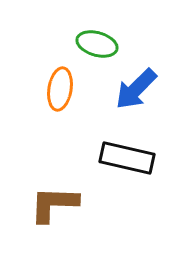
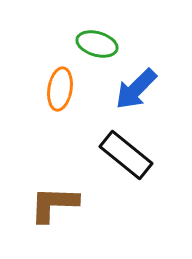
black rectangle: moved 1 px left, 3 px up; rotated 26 degrees clockwise
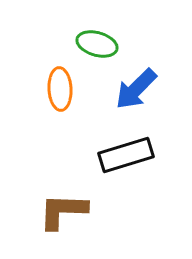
orange ellipse: rotated 12 degrees counterclockwise
black rectangle: rotated 56 degrees counterclockwise
brown L-shape: moved 9 px right, 7 px down
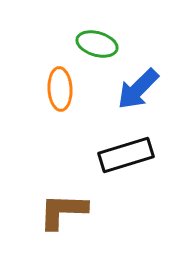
blue arrow: moved 2 px right
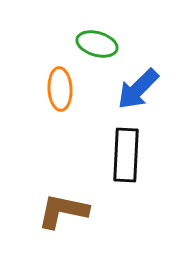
black rectangle: rotated 70 degrees counterclockwise
brown L-shape: rotated 10 degrees clockwise
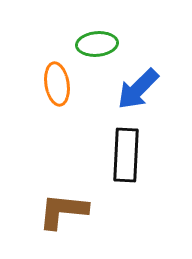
green ellipse: rotated 21 degrees counterclockwise
orange ellipse: moved 3 px left, 5 px up; rotated 6 degrees counterclockwise
brown L-shape: rotated 6 degrees counterclockwise
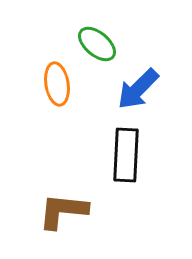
green ellipse: rotated 45 degrees clockwise
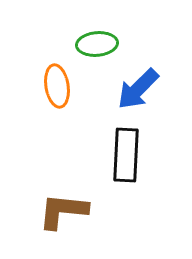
green ellipse: rotated 45 degrees counterclockwise
orange ellipse: moved 2 px down
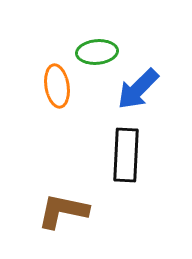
green ellipse: moved 8 px down
brown L-shape: rotated 6 degrees clockwise
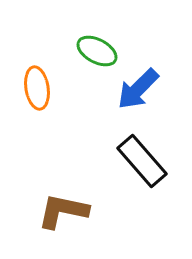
green ellipse: moved 1 px up; rotated 33 degrees clockwise
orange ellipse: moved 20 px left, 2 px down
black rectangle: moved 16 px right, 6 px down; rotated 44 degrees counterclockwise
